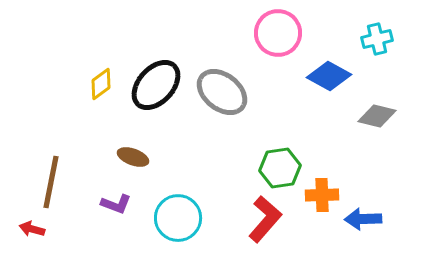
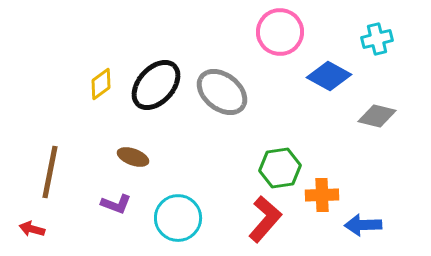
pink circle: moved 2 px right, 1 px up
brown line: moved 1 px left, 10 px up
blue arrow: moved 6 px down
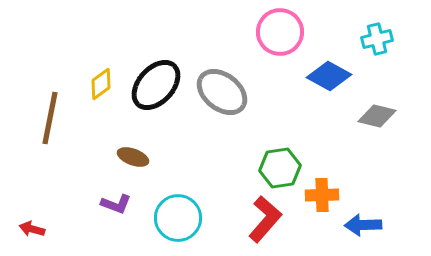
brown line: moved 54 px up
